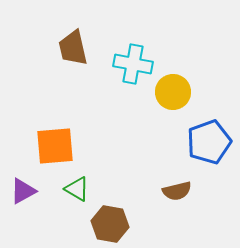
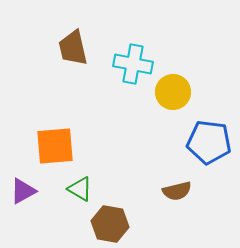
blue pentagon: rotated 27 degrees clockwise
green triangle: moved 3 px right
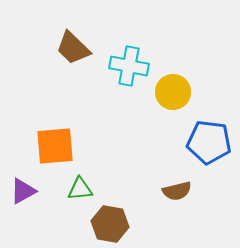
brown trapezoid: rotated 33 degrees counterclockwise
cyan cross: moved 4 px left, 2 px down
green triangle: rotated 36 degrees counterclockwise
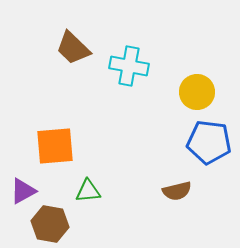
yellow circle: moved 24 px right
green triangle: moved 8 px right, 2 px down
brown hexagon: moved 60 px left
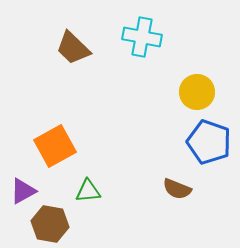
cyan cross: moved 13 px right, 29 px up
blue pentagon: rotated 12 degrees clockwise
orange square: rotated 24 degrees counterclockwise
brown semicircle: moved 2 px up; rotated 36 degrees clockwise
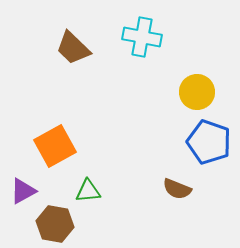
brown hexagon: moved 5 px right
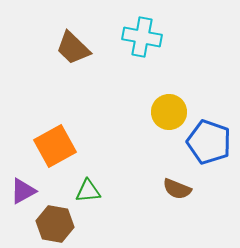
yellow circle: moved 28 px left, 20 px down
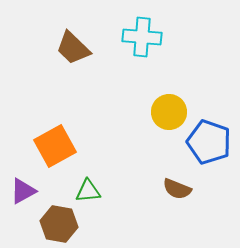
cyan cross: rotated 6 degrees counterclockwise
brown hexagon: moved 4 px right
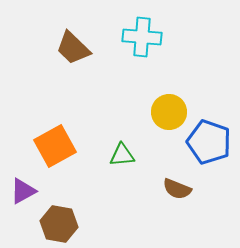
green triangle: moved 34 px right, 36 px up
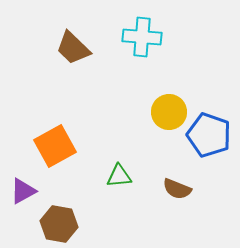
blue pentagon: moved 7 px up
green triangle: moved 3 px left, 21 px down
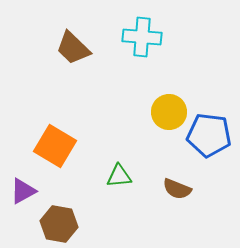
blue pentagon: rotated 12 degrees counterclockwise
orange square: rotated 30 degrees counterclockwise
